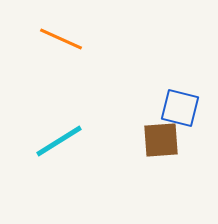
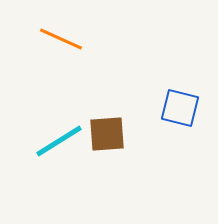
brown square: moved 54 px left, 6 px up
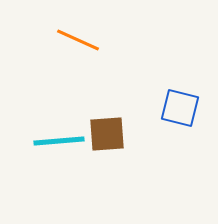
orange line: moved 17 px right, 1 px down
cyan line: rotated 27 degrees clockwise
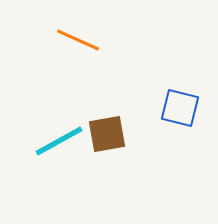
brown square: rotated 6 degrees counterclockwise
cyan line: rotated 24 degrees counterclockwise
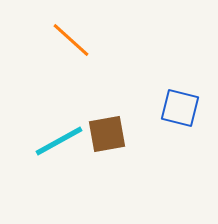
orange line: moved 7 px left; rotated 18 degrees clockwise
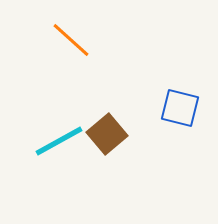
brown square: rotated 30 degrees counterclockwise
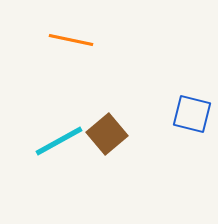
orange line: rotated 30 degrees counterclockwise
blue square: moved 12 px right, 6 px down
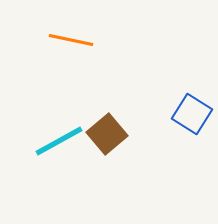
blue square: rotated 18 degrees clockwise
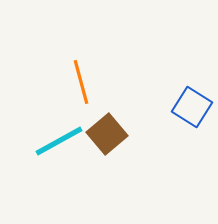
orange line: moved 10 px right, 42 px down; rotated 63 degrees clockwise
blue square: moved 7 px up
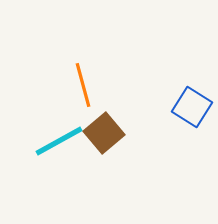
orange line: moved 2 px right, 3 px down
brown square: moved 3 px left, 1 px up
